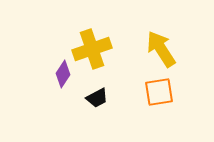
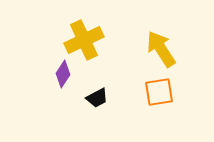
yellow cross: moved 8 px left, 9 px up; rotated 6 degrees counterclockwise
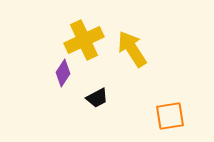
yellow arrow: moved 29 px left
purple diamond: moved 1 px up
orange square: moved 11 px right, 24 px down
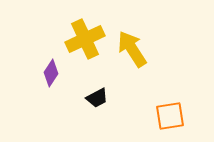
yellow cross: moved 1 px right, 1 px up
purple diamond: moved 12 px left
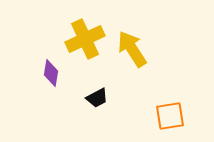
purple diamond: rotated 24 degrees counterclockwise
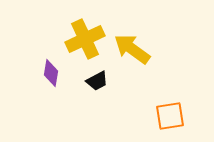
yellow arrow: rotated 21 degrees counterclockwise
black trapezoid: moved 17 px up
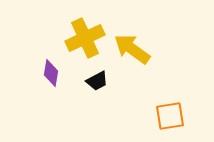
yellow cross: moved 1 px up
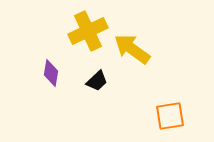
yellow cross: moved 3 px right, 7 px up
black trapezoid: rotated 15 degrees counterclockwise
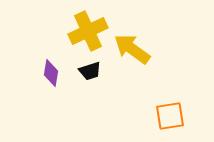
black trapezoid: moved 7 px left, 10 px up; rotated 25 degrees clockwise
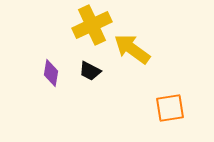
yellow cross: moved 4 px right, 6 px up
black trapezoid: rotated 45 degrees clockwise
orange square: moved 8 px up
